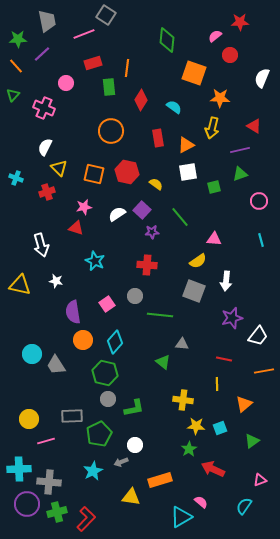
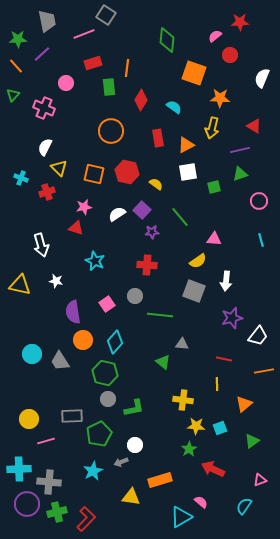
cyan cross at (16, 178): moved 5 px right
gray trapezoid at (56, 365): moved 4 px right, 4 px up
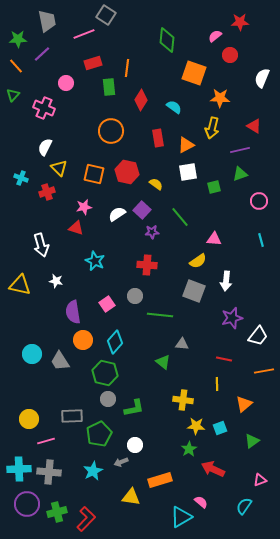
gray cross at (49, 482): moved 10 px up
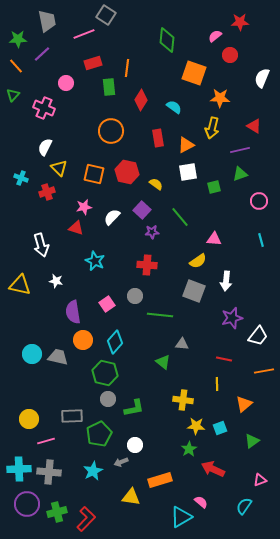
white semicircle at (117, 214): moved 5 px left, 3 px down; rotated 12 degrees counterclockwise
gray trapezoid at (60, 361): moved 2 px left, 4 px up; rotated 135 degrees clockwise
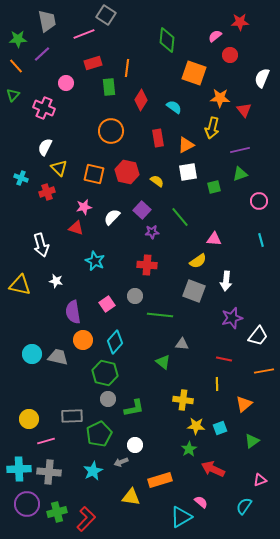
red triangle at (254, 126): moved 10 px left, 16 px up; rotated 21 degrees clockwise
yellow semicircle at (156, 184): moved 1 px right, 3 px up
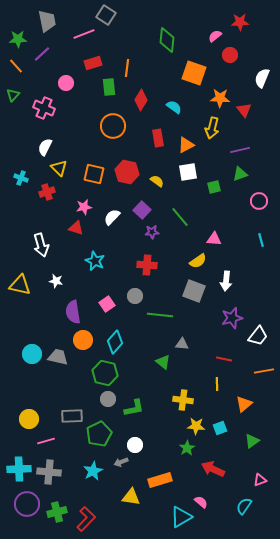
orange circle at (111, 131): moved 2 px right, 5 px up
green star at (189, 449): moved 2 px left, 1 px up
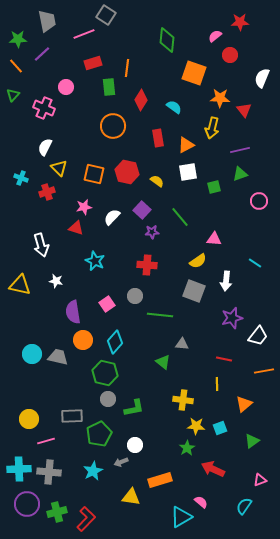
pink circle at (66, 83): moved 4 px down
cyan line at (261, 240): moved 6 px left, 23 px down; rotated 40 degrees counterclockwise
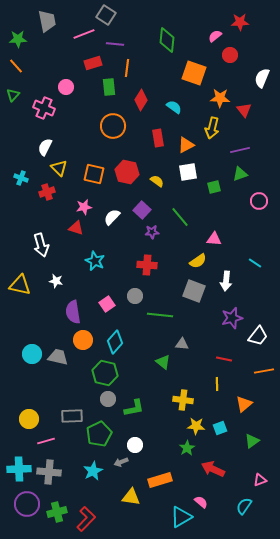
purple line at (42, 54): moved 73 px right, 10 px up; rotated 48 degrees clockwise
